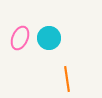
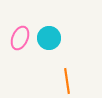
orange line: moved 2 px down
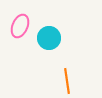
pink ellipse: moved 12 px up
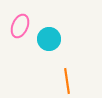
cyan circle: moved 1 px down
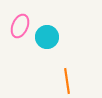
cyan circle: moved 2 px left, 2 px up
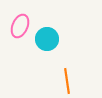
cyan circle: moved 2 px down
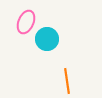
pink ellipse: moved 6 px right, 4 px up
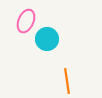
pink ellipse: moved 1 px up
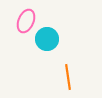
orange line: moved 1 px right, 4 px up
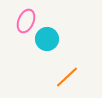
orange line: moved 1 px left; rotated 55 degrees clockwise
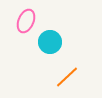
cyan circle: moved 3 px right, 3 px down
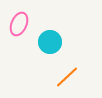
pink ellipse: moved 7 px left, 3 px down
